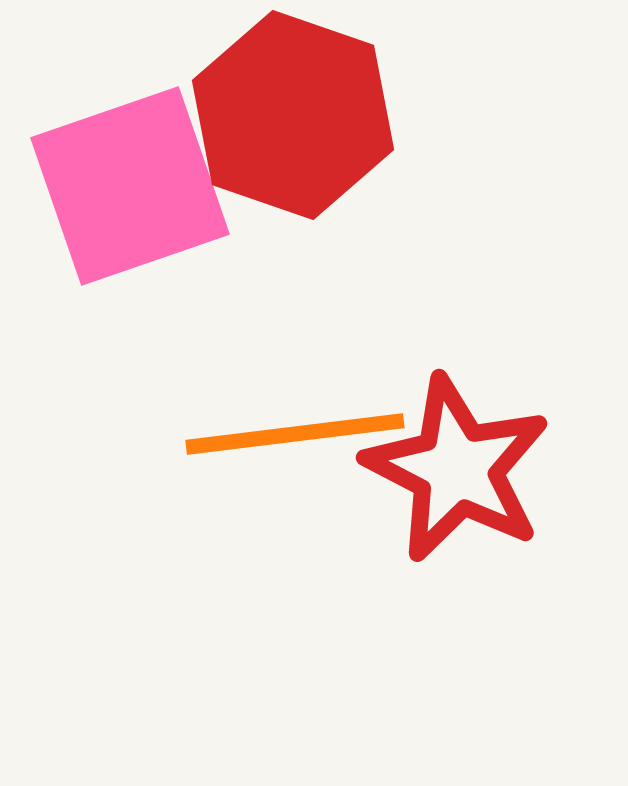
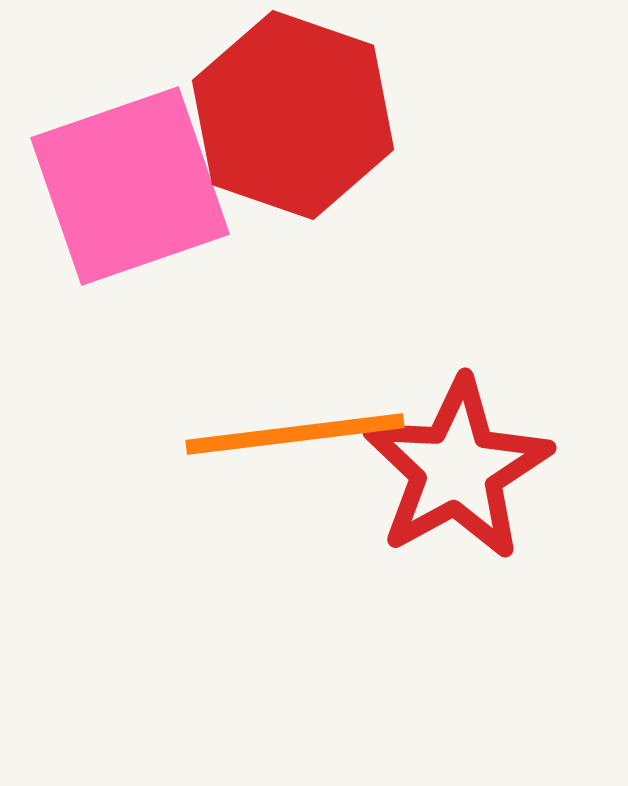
red star: rotated 16 degrees clockwise
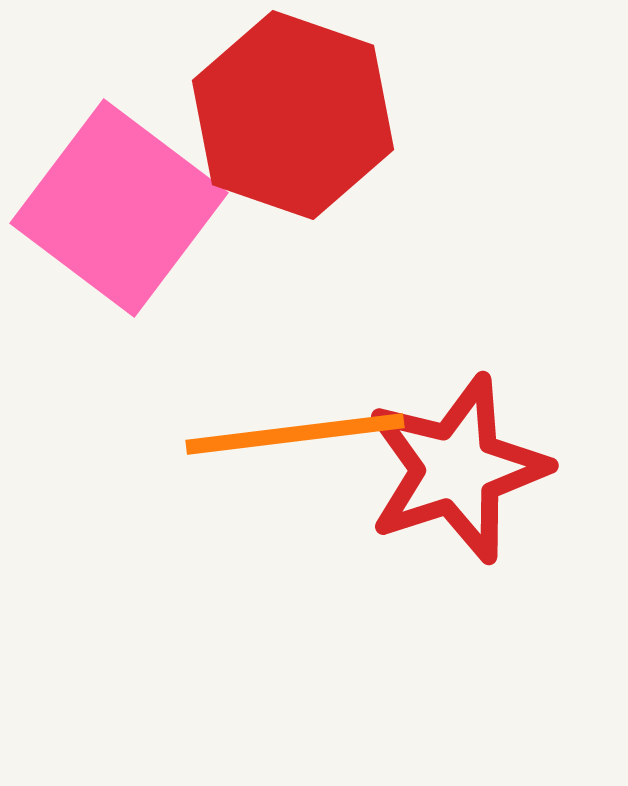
pink square: moved 11 px left, 22 px down; rotated 34 degrees counterclockwise
red star: rotated 11 degrees clockwise
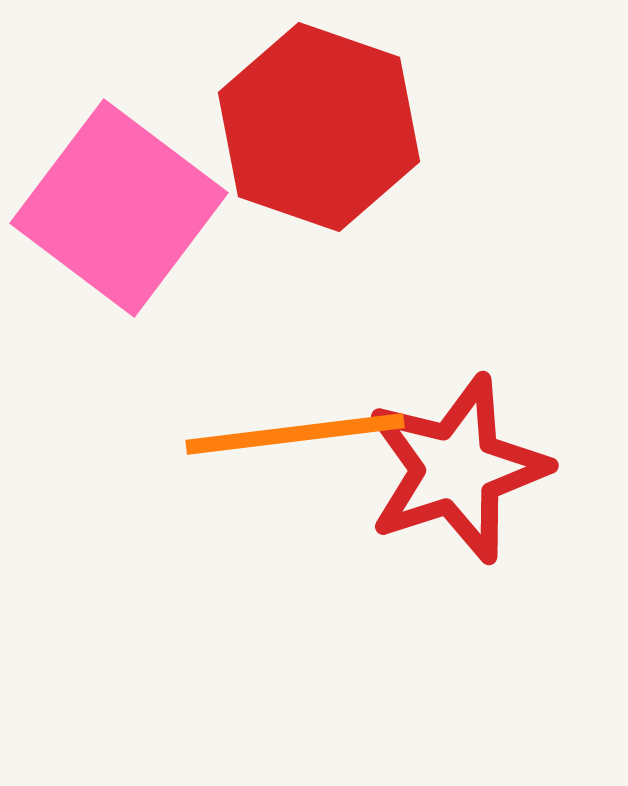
red hexagon: moved 26 px right, 12 px down
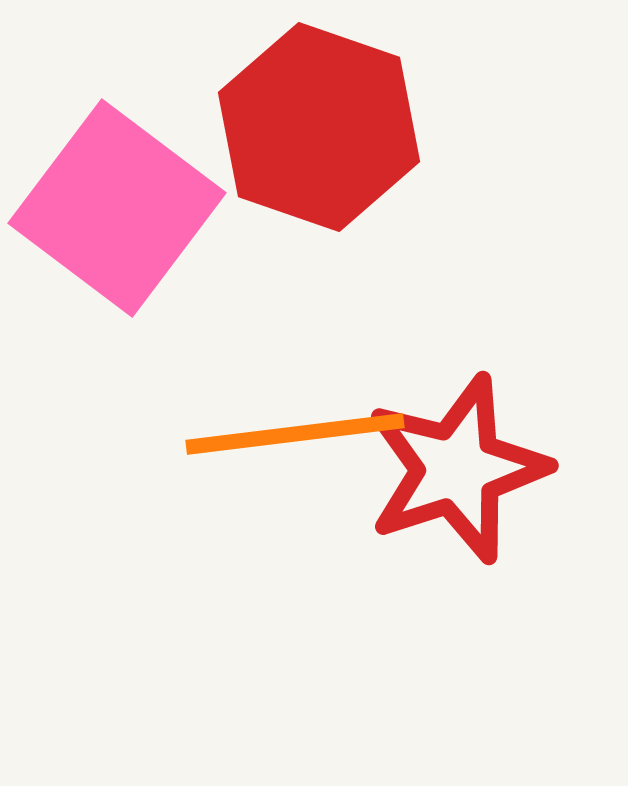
pink square: moved 2 px left
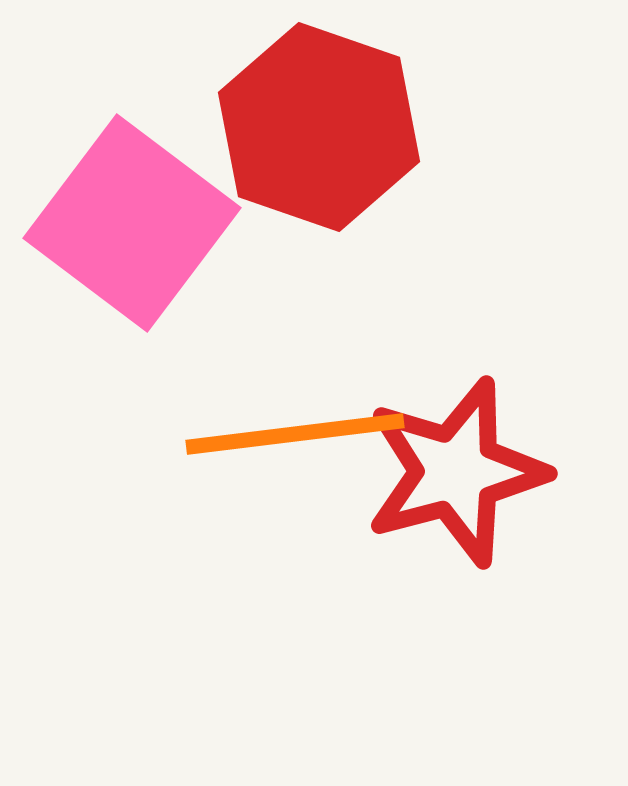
pink square: moved 15 px right, 15 px down
red star: moved 1 px left, 3 px down; rotated 3 degrees clockwise
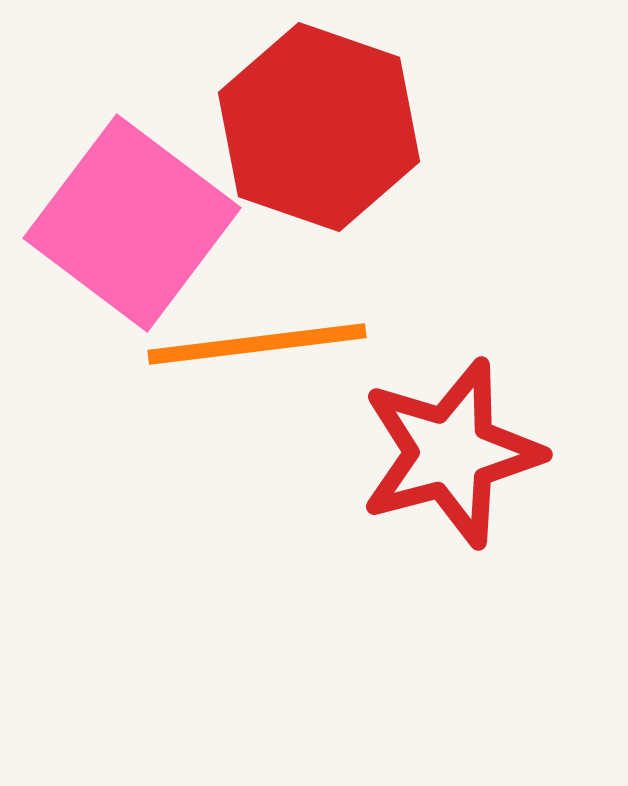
orange line: moved 38 px left, 90 px up
red star: moved 5 px left, 19 px up
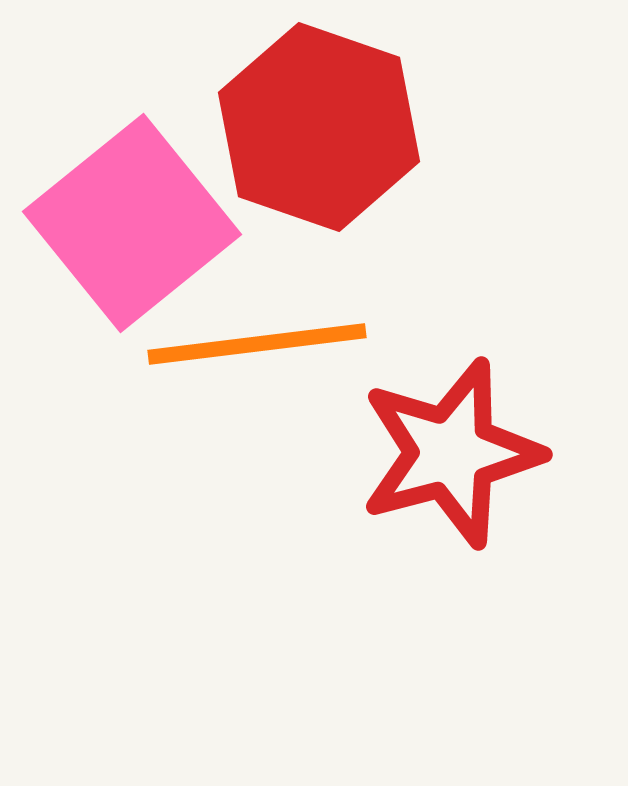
pink square: rotated 14 degrees clockwise
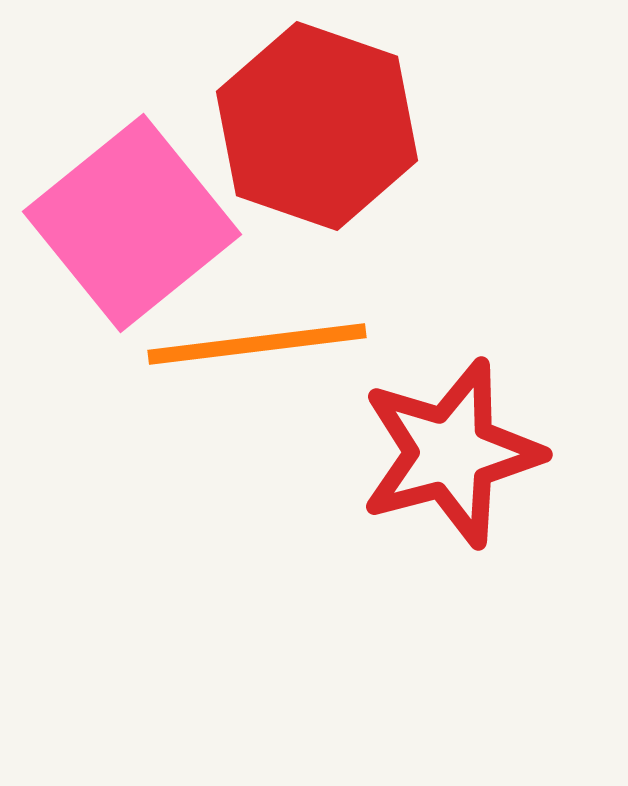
red hexagon: moved 2 px left, 1 px up
